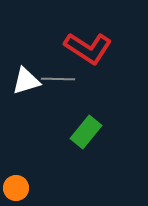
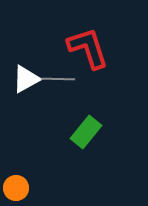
red L-shape: rotated 141 degrees counterclockwise
white triangle: moved 2 px up; rotated 12 degrees counterclockwise
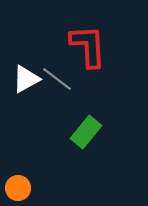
red L-shape: moved 2 px up; rotated 15 degrees clockwise
gray line: moved 1 px left; rotated 36 degrees clockwise
orange circle: moved 2 px right
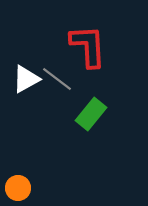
green rectangle: moved 5 px right, 18 px up
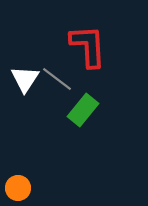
white triangle: moved 1 px left; rotated 28 degrees counterclockwise
green rectangle: moved 8 px left, 4 px up
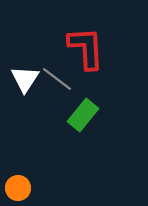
red L-shape: moved 2 px left, 2 px down
green rectangle: moved 5 px down
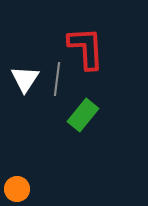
gray line: rotated 60 degrees clockwise
orange circle: moved 1 px left, 1 px down
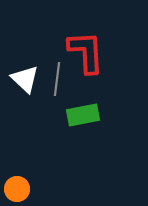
red L-shape: moved 4 px down
white triangle: rotated 20 degrees counterclockwise
green rectangle: rotated 40 degrees clockwise
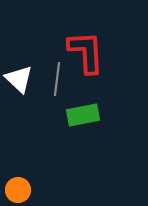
white triangle: moved 6 px left
orange circle: moved 1 px right, 1 px down
